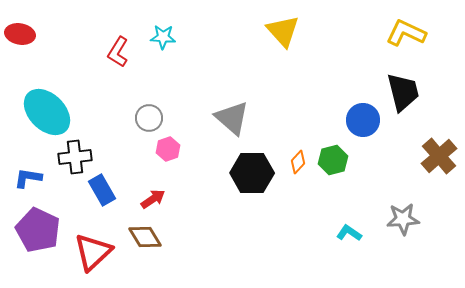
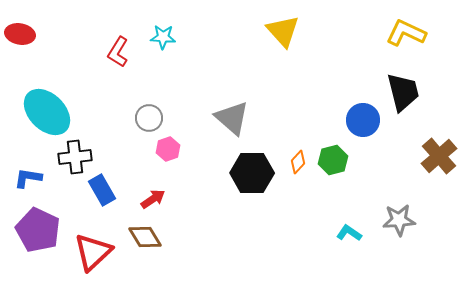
gray star: moved 4 px left, 1 px down
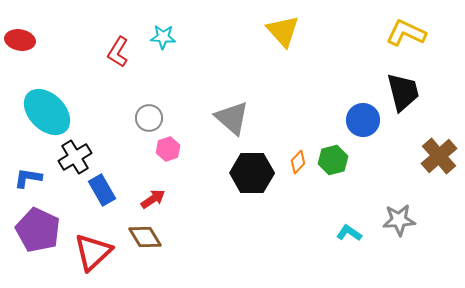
red ellipse: moved 6 px down
black cross: rotated 24 degrees counterclockwise
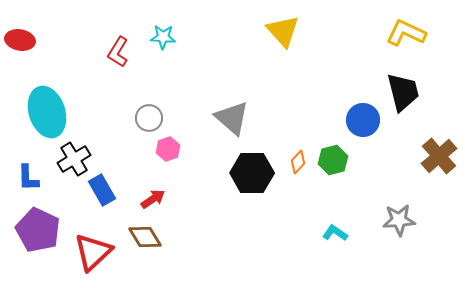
cyan ellipse: rotated 27 degrees clockwise
black cross: moved 1 px left, 2 px down
blue L-shape: rotated 100 degrees counterclockwise
cyan L-shape: moved 14 px left
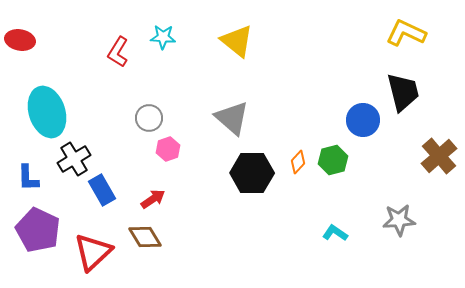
yellow triangle: moved 46 px left, 10 px down; rotated 9 degrees counterclockwise
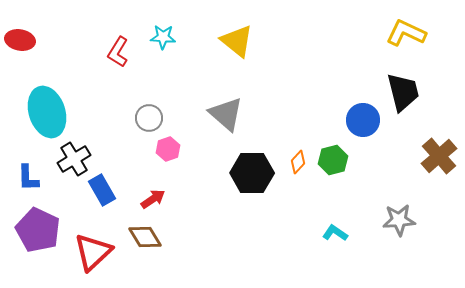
gray triangle: moved 6 px left, 4 px up
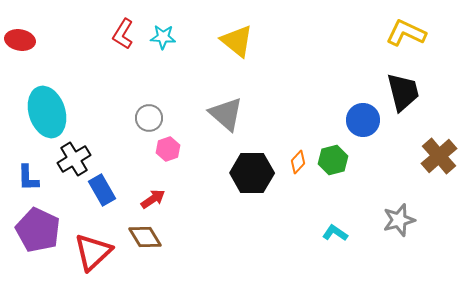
red L-shape: moved 5 px right, 18 px up
gray star: rotated 12 degrees counterclockwise
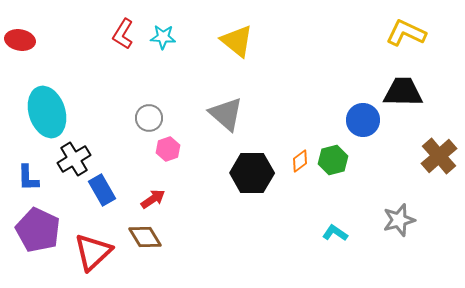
black trapezoid: rotated 75 degrees counterclockwise
orange diamond: moved 2 px right, 1 px up; rotated 10 degrees clockwise
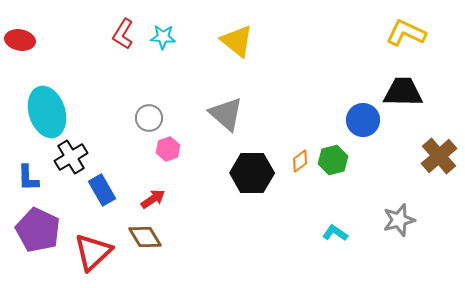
black cross: moved 3 px left, 2 px up
